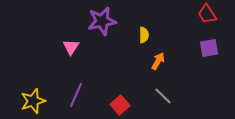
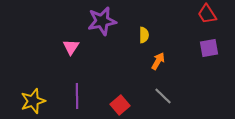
purple line: moved 1 px right, 1 px down; rotated 25 degrees counterclockwise
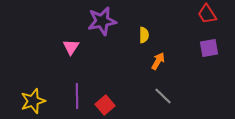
red square: moved 15 px left
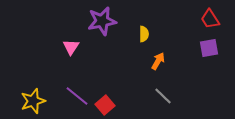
red trapezoid: moved 3 px right, 5 px down
yellow semicircle: moved 1 px up
purple line: rotated 50 degrees counterclockwise
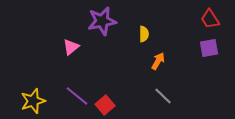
pink triangle: rotated 18 degrees clockwise
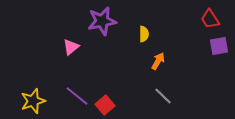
purple square: moved 10 px right, 2 px up
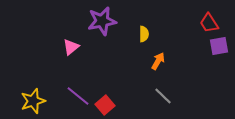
red trapezoid: moved 1 px left, 4 px down
purple line: moved 1 px right
